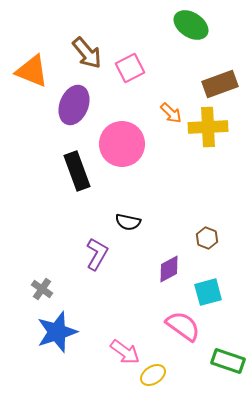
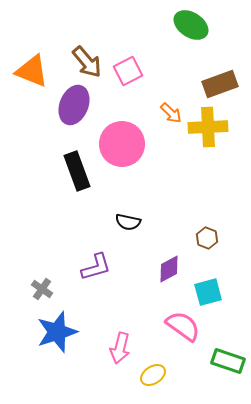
brown arrow: moved 9 px down
pink square: moved 2 px left, 3 px down
purple L-shape: moved 1 px left, 13 px down; rotated 44 degrees clockwise
pink arrow: moved 5 px left, 4 px up; rotated 68 degrees clockwise
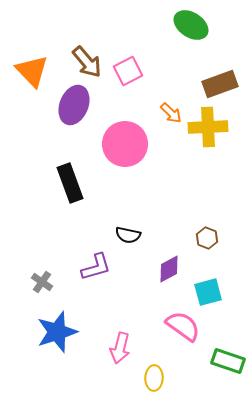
orange triangle: rotated 24 degrees clockwise
pink circle: moved 3 px right
black rectangle: moved 7 px left, 12 px down
black semicircle: moved 13 px down
gray cross: moved 7 px up
yellow ellipse: moved 1 px right, 3 px down; rotated 55 degrees counterclockwise
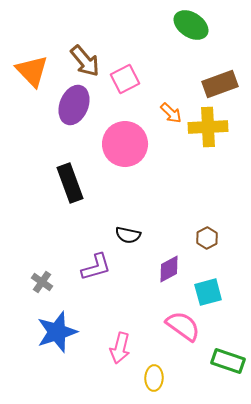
brown arrow: moved 2 px left, 1 px up
pink square: moved 3 px left, 8 px down
brown hexagon: rotated 10 degrees clockwise
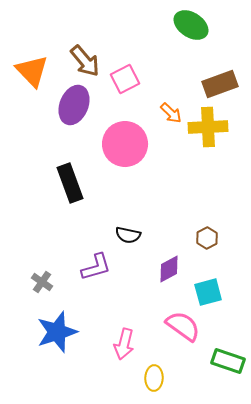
pink arrow: moved 4 px right, 4 px up
